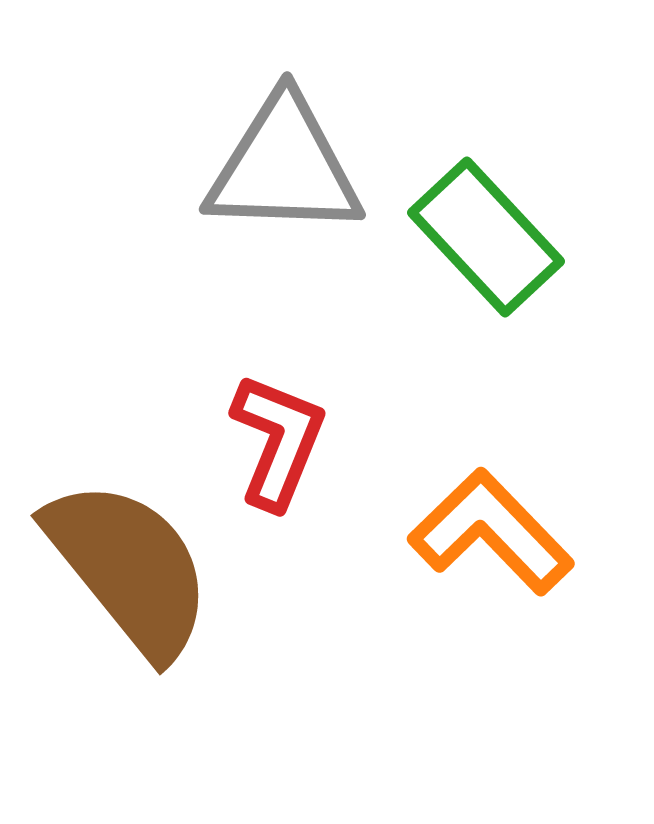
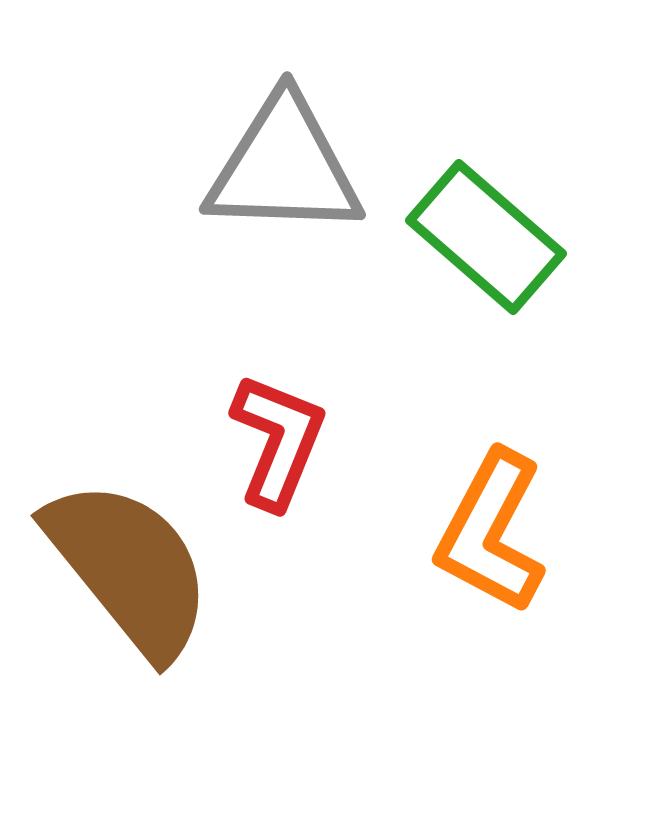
green rectangle: rotated 6 degrees counterclockwise
orange L-shape: rotated 108 degrees counterclockwise
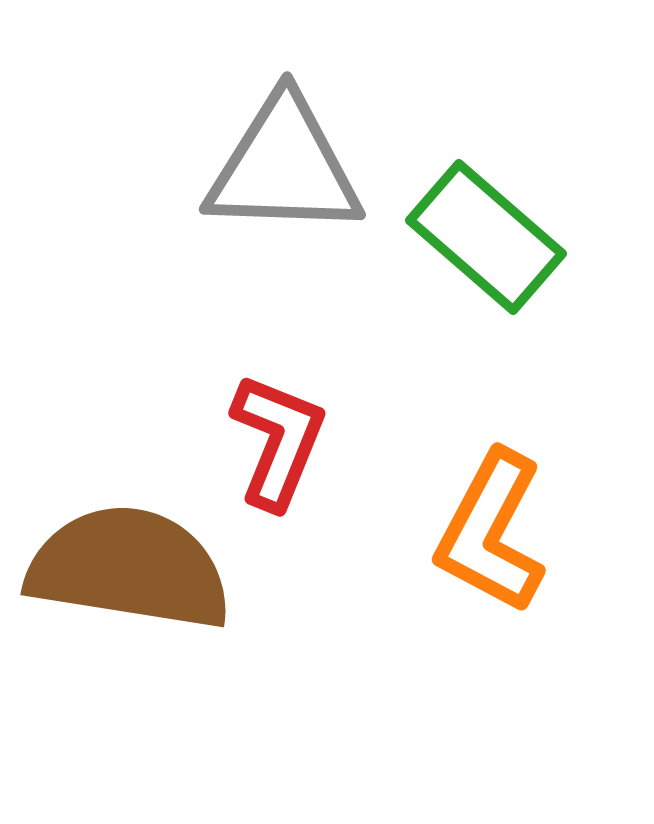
brown semicircle: rotated 42 degrees counterclockwise
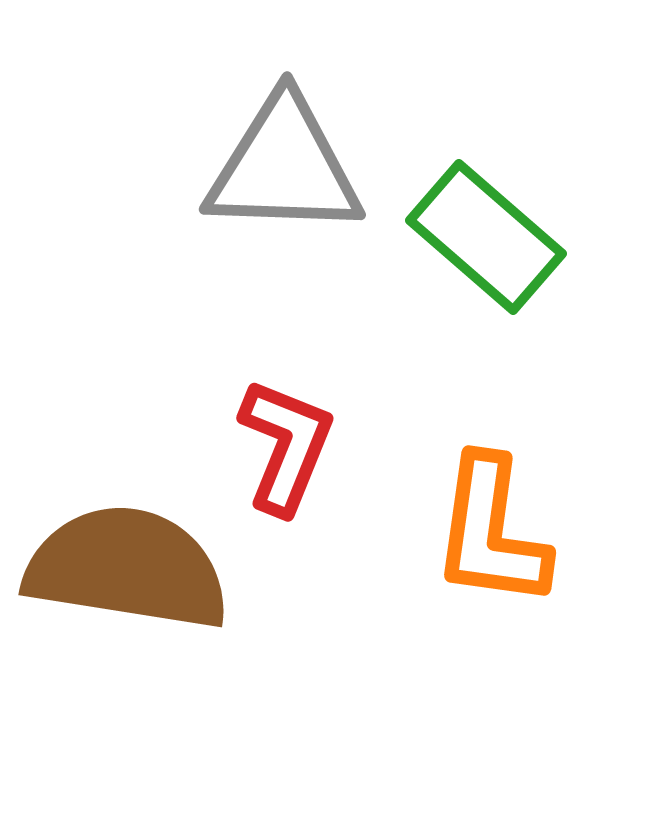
red L-shape: moved 8 px right, 5 px down
orange L-shape: rotated 20 degrees counterclockwise
brown semicircle: moved 2 px left
